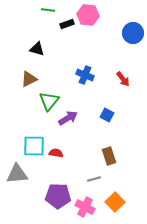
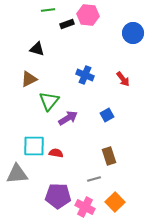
green line: rotated 16 degrees counterclockwise
blue square: rotated 32 degrees clockwise
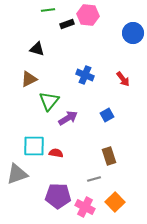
gray triangle: rotated 15 degrees counterclockwise
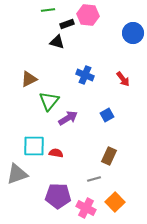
black triangle: moved 20 px right, 7 px up
brown rectangle: rotated 42 degrees clockwise
pink cross: moved 1 px right, 1 px down
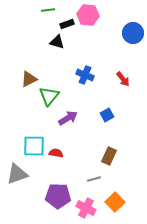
green triangle: moved 5 px up
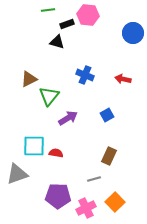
red arrow: rotated 140 degrees clockwise
pink cross: rotated 36 degrees clockwise
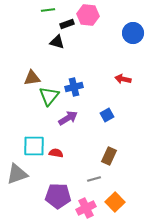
blue cross: moved 11 px left, 12 px down; rotated 36 degrees counterclockwise
brown triangle: moved 3 px right, 1 px up; rotated 18 degrees clockwise
